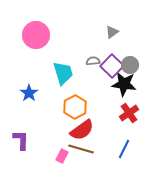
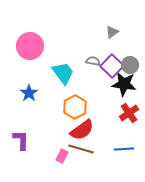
pink circle: moved 6 px left, 11 px down
gray semicircle: rotated 16 degrees clockwise
cyan trapezoid: rotated 20 degrees counterclockwise
blue line: rotated 60 degrees clockwise
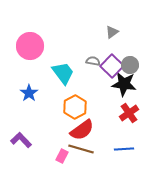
purple L-shape: rotated 45 degrees counterclockwise
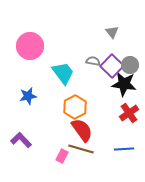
gray triangle: rotated 32 degrees counterclockwise
blue star: moved 1 px left, 3 px down; rotated 24 degrees clockwise
red semicircle: rotated 90 degrees counterclockwise
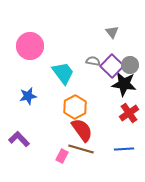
purple L-shape: moved 2 px left, 1 px up
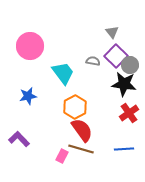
purple square: moved 4 px right, 10 px up
